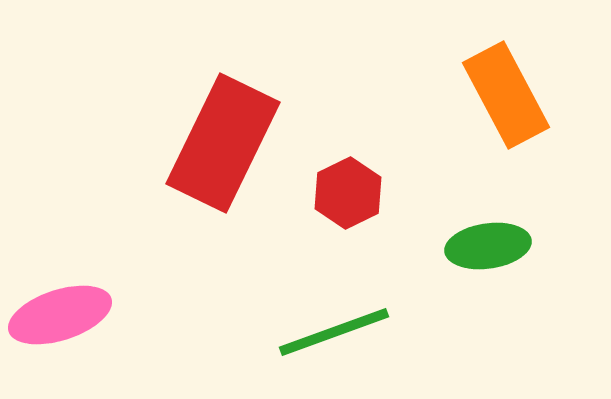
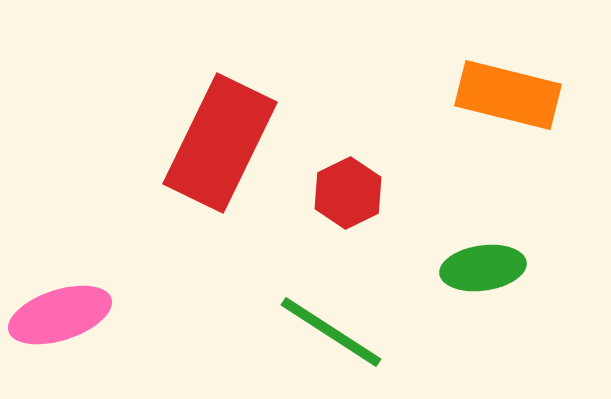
orange rectangle: moved 2 px right; rotated 48 degrees counterclockwise
red rectangle: moved 3 px left
green ellipse: moved 5 px left, 22 px down
green line: moved 3 px left; rotated 53 degrees clockwise
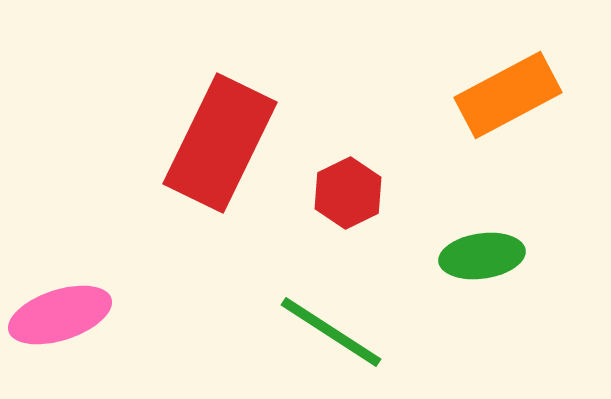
orange rectangle: rotated 42 degrees counterclockwise
green ellipse: moved 1 px left, 12 px up
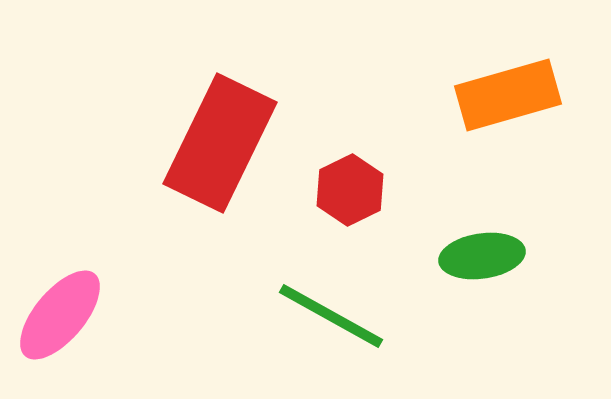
orange rectangle: rotated 12 degrees clockwise
red hexagon: moved 2 px right, 3 px up
pink ellipse: rotated 32 degrees counterclockwise
green line: moved 16 px up; rotated 4 degrees counterclockwise
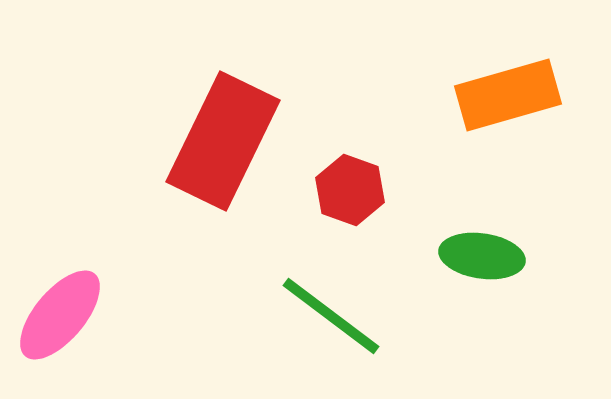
red rectangle: moved 3 px right, 2 px up
red hexagon: rotated 14 degrees counterclockwise
green ellipse: rotated 16 degrees clockwise
green line: rotated 8 degrees clockwise
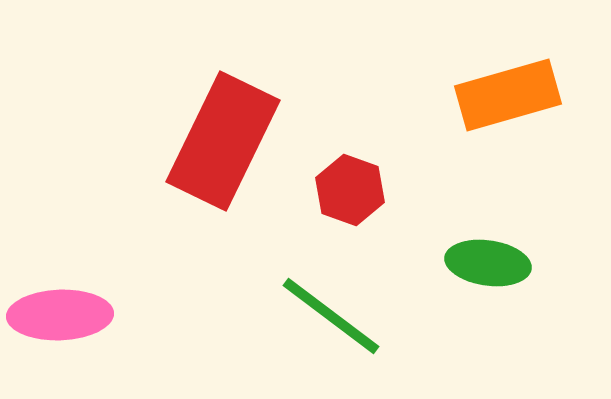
green ellipse: moved 6 px right, 7 px down
pink ellipse: rotated 48 degrees clockwise
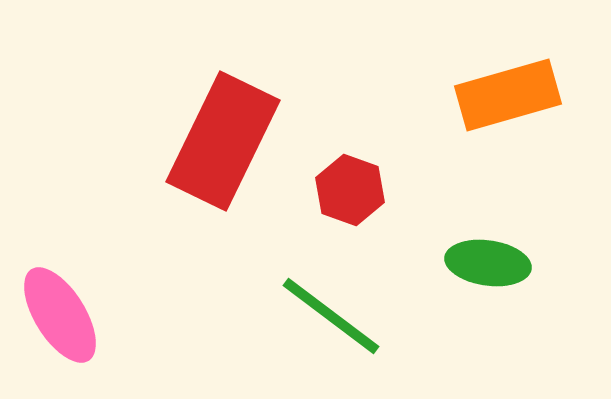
pink ellipse: rotated 60 degrees clockwise
